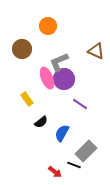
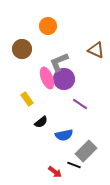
brown triangle: moved 1 px up
blue semicircle: moved 2 px right, 2 px down; rotated 132 degrees counterclockwise
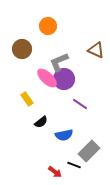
pink ellipse: rotated 25 degrees counterclockwise
gray rectangle: moved 3 px right
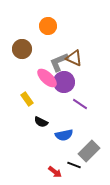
brown triangle: moved 22 px left, 8 px down
purple circle: moved 3 px down
black semicircle: rotated 64 degrees clockwise
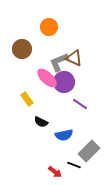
orange circle: moved 1 px right, 1 px down
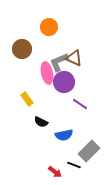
pink ellipse: moved 5 px up; rotated 35 degrees clockwise
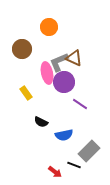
yellow rectangle: moved 1 px left, 6 px up
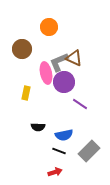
pink ellipse: moved 1 px left
yellow rectangle: rotated 48 degrees clockwise
black semicircle: moved 3 px left, 5 px down; rotated 24 degrees counterclockwise
black line: moved 15 px left, 14 px up
red arrow: rotated 56 degrees counterclockwise
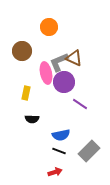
brown circle: moved 2 px down
black semicircle: moved 6 px left, 8 px up
blue semicircle: moved 3 px left
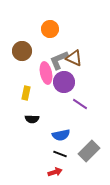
orange circle: moved 1 px right, 2 px down
gray L-shape: moved 2 px up
black line: moved 1 px right, 3 px down
